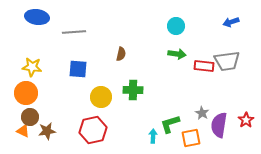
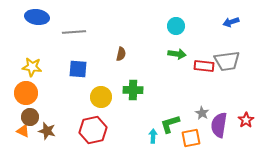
brown star: rotated 24 degrees clockwise
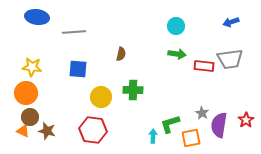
gray trapezoid: moved 3 px right, 2 px up
red hexagon: rotated 20 degrees clockwise
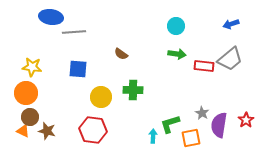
blue ellipse: moved 14 px right
blue arrow: moved 2 px down
brown semicircle: rotated 112 degrees clockwise
gray trapezoid: rotated 32 degrees counterclockwise
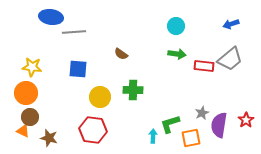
yellow circle: moved 1 px left
gray star: rotated 16 degrees clockwise
brown star: moved 2 px right, 7 px down
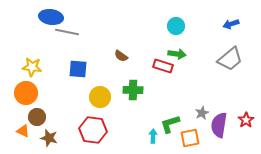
gray line: moved 7 px left; rotated 15 degrees clockwise
brown semicircle: moved 2 px down
red rectangle: moved 41 px left; rotated 12 degrees clockwise
brown circle: moved 7 px right
orange square: moved 1 px left
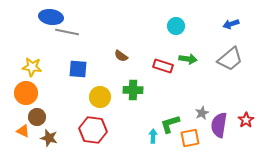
green arrow: moved 11 px right, 5 px down
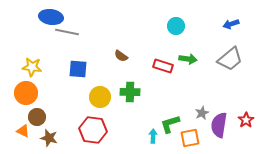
green cross: moved 3 px left, 2 px down
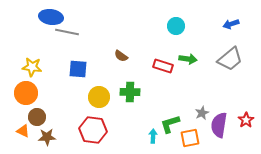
yellow circle: moved 1 px left
brown star: moved 2 px left, 1 px up; rotated 18 degrees counterclockwise
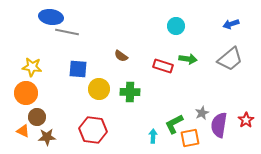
yellow circle: moved 8 px up
green L-shape: moved 4 px right; rotated 10 degrees counterclockwise
